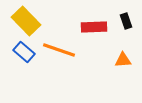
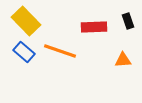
black rectangle: moved 2 px right
orange line: moved 1 px right, 1 px down
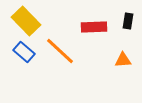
black rectangle: rotated 28 degrees clockwise
orange line: rotated 24 degrees clockwise
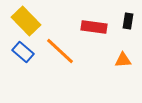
red rectangle: rotated 10 degrees clockwise
blue rectangle: moved 1 px left
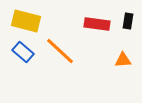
yellow rectangle: rotated 32 degrees counterclockwise
red rectangle: moved 3 px right, 3 px up
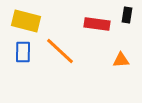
black rectangle: moved 1 px left, 6 px up
blue rectangle: rotated 50 degrees clockwise
orange triangle: moved 2 px left
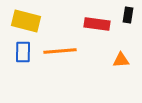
black rectangle: moved 1 px right
orange line: rotated 48 degrees counterclockwise
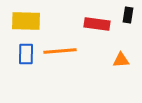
yellow rectangle: rotated 12 degrees counterclockwise
blue rectangle: moved 3 px right, 2 px down
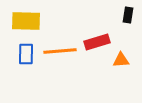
red rectangle: moved 18 px down; rotated 25 degrees counterclockwise
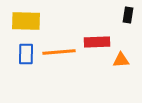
red rectangle: rotated 15 degrees clockwise
orange line: moved 1 px left, 1 px down
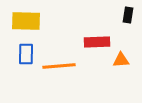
orange line: moved 14 px down
